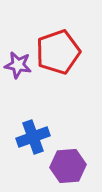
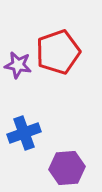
blue cross: moved 9 px left, 4 px up
purple hexagon: moved 1 px left, 2 px down
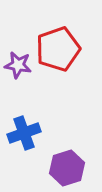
red pentagon: moved 3 px up
purple hexagon: rotated 12 degrees counterclockwise
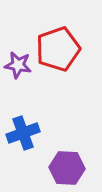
blue cross: moved 1 px left
purple hexagon: rotated 20 degrees clockwise
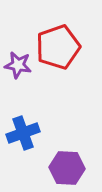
red pentagon: moved 2 px up
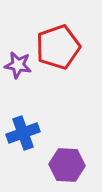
purple hexagon: moved 3 px up
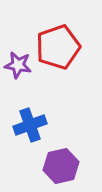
blue cross: moved 7 px right, 8 px up
purple hexagon: moved 6 px left, 1 px down; rotated 16 degrees counterclockwise
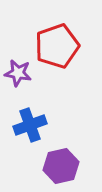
red pentagon: moved 1 px left, 1 px up
purple star: moved 8 px down
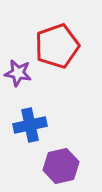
blue cross: rotated 8 degrees clockwise
